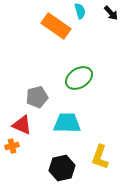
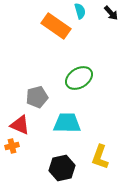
red triangle: moved 2 px left
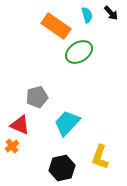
cyan semicircle: moved 7 px right, 4 px down
green ellipse: moved 26 px up
cyan trapezoid: rotated 48 degrees counterclockwise
orange cross: rotated 24 degrees counterclockwise
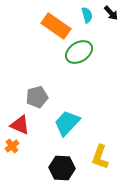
black hexagon: rotated 15 degrees clockwise
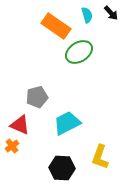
cyan trapezoid: rotated 20 degrees clockwise
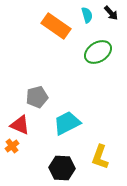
green ellipse: moved 19 px right
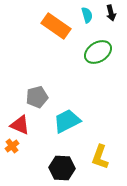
black arrow: rotated 28 degrees clockwise
cyan trapezoid: moved 2 px up
